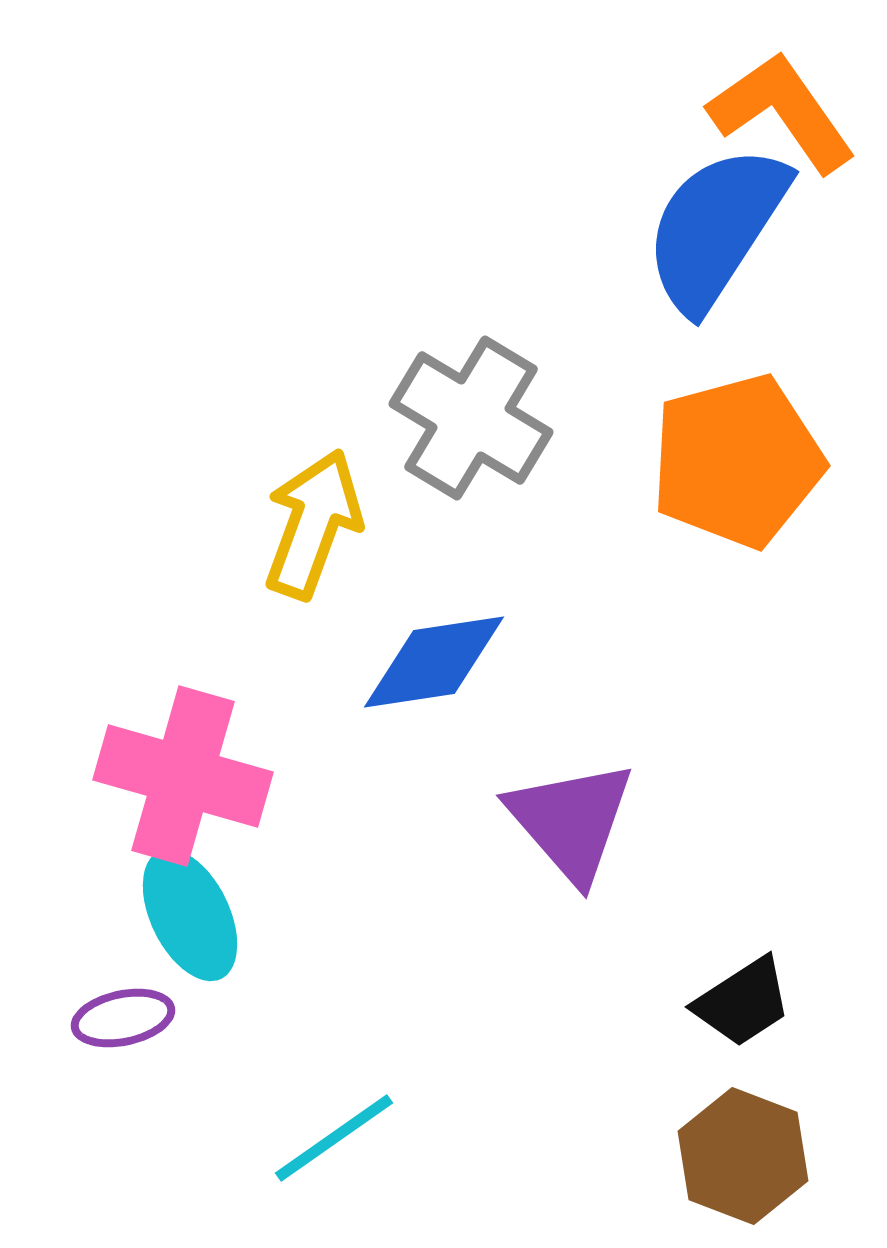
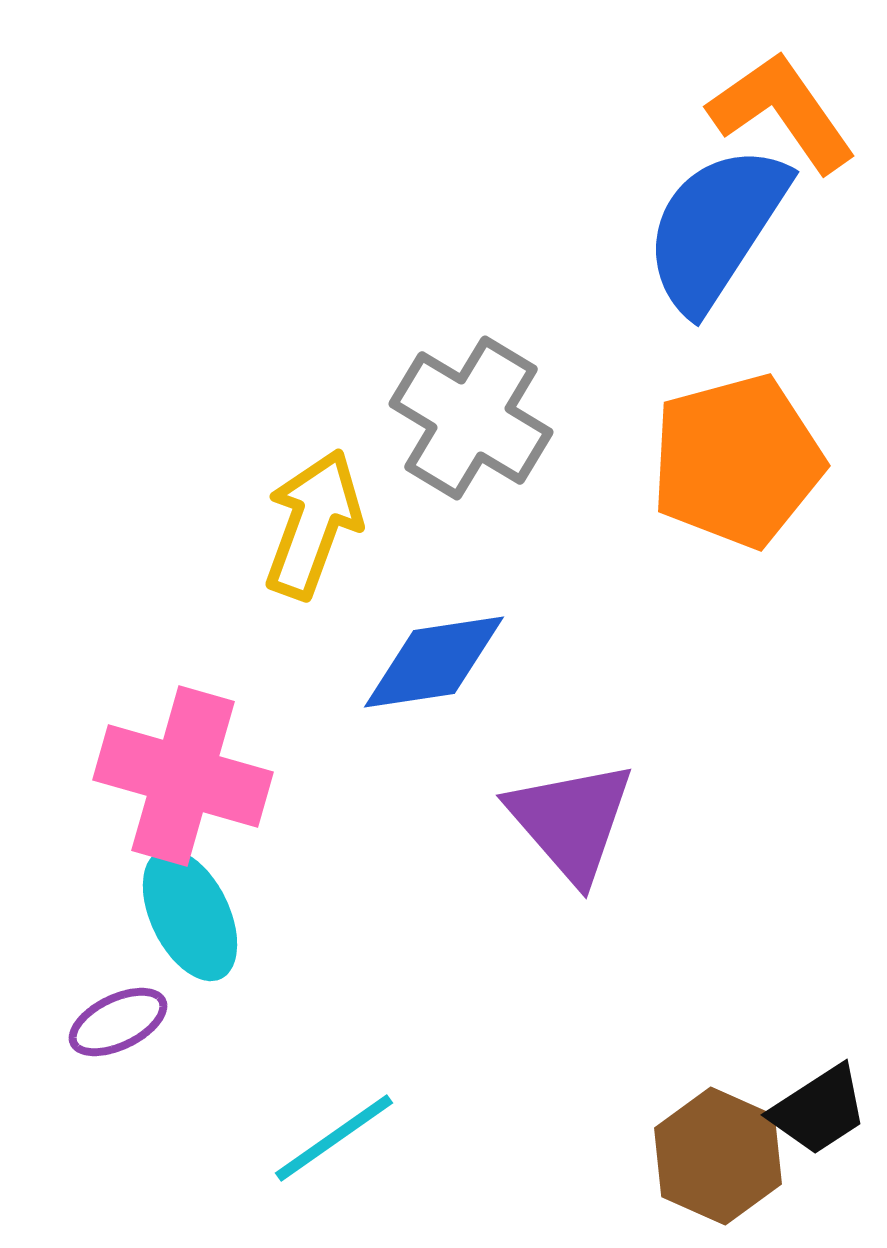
black trapezoid: moved 76 px right, 108 px down
purple ellipse: moved 5 px left, 4 px down; rotated 14 degrees counterclockwise
brown hexagon: moved 25 px left; rotated 3 degrees clockwise
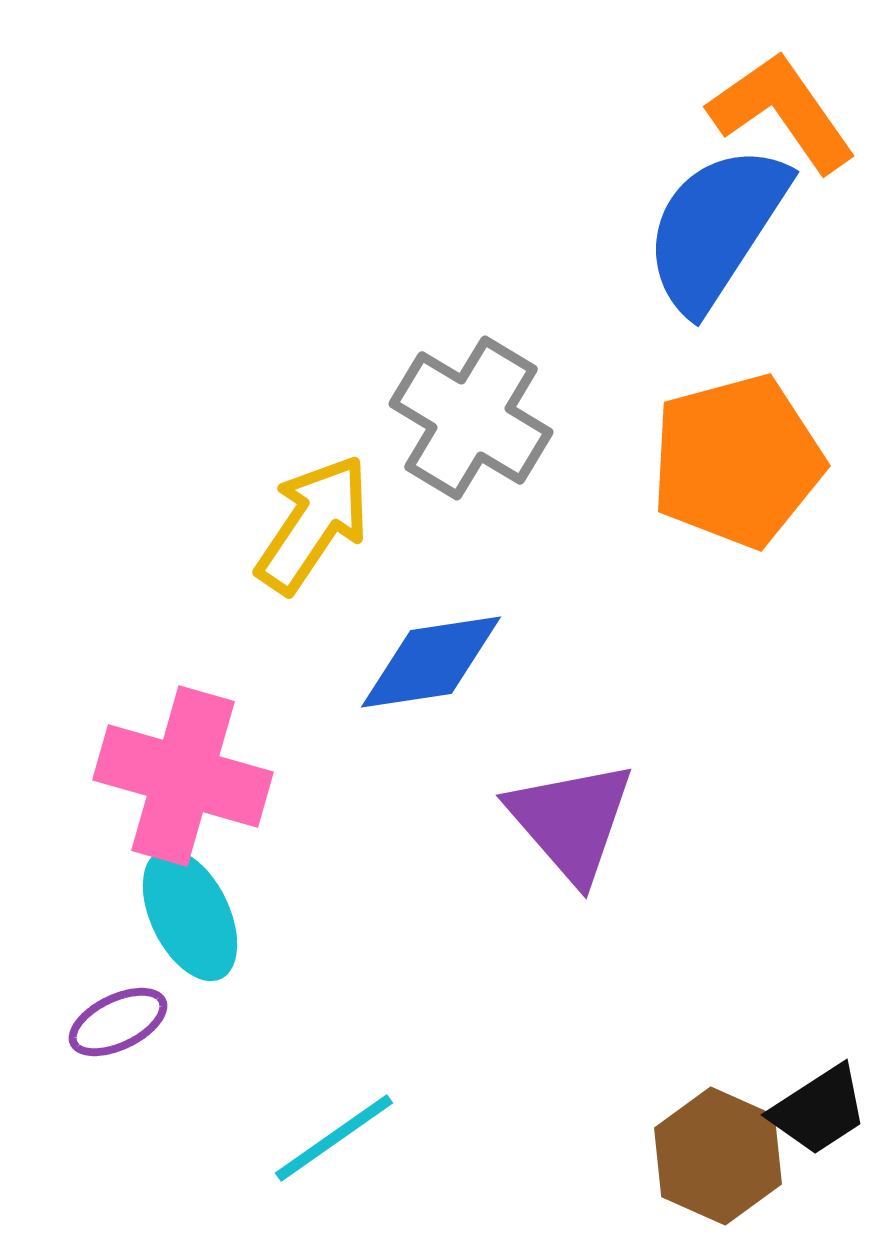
yellow arrow: rotated 14 degrees clockwise
blue diamond: moved 3 px left
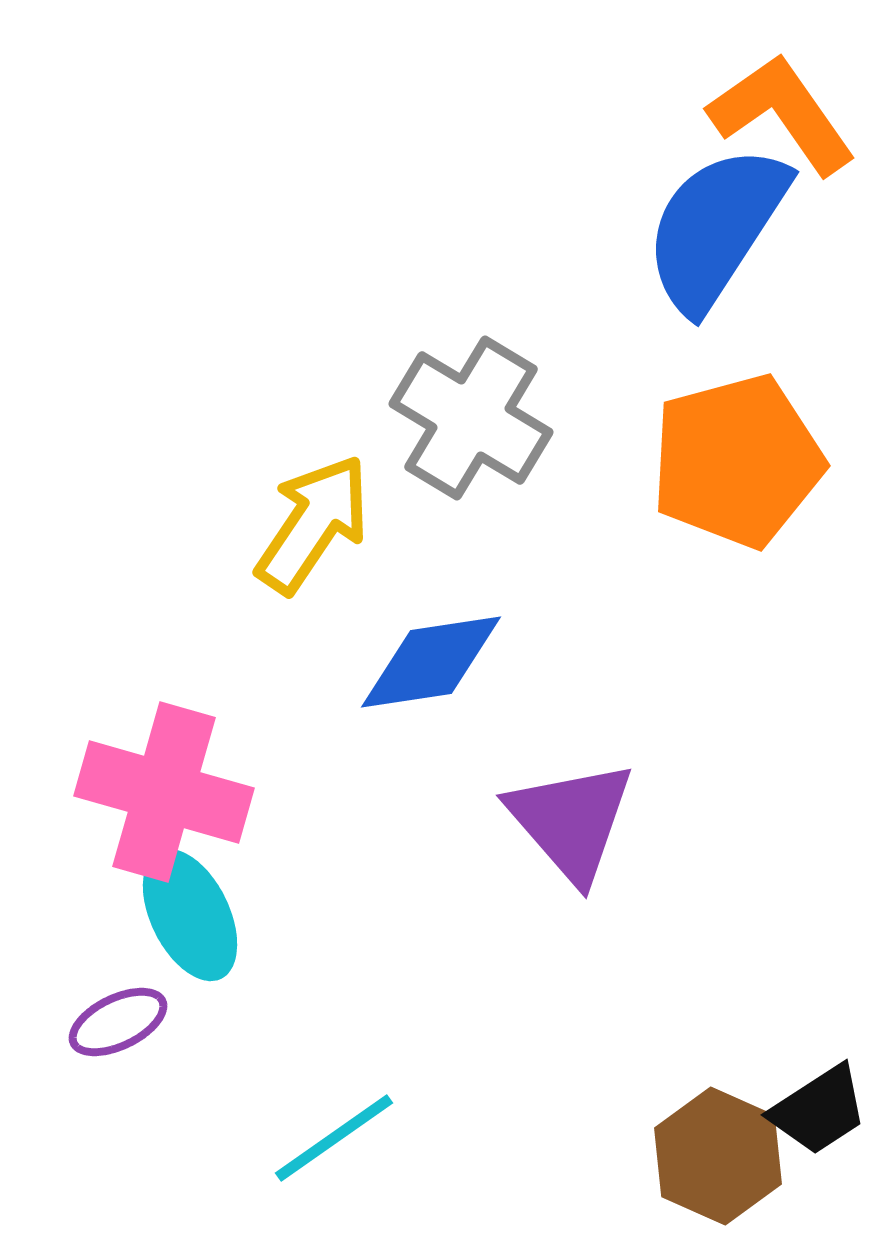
orange L-shape: moved 2 px down
pink cross: moved 19 px left, 16 px down
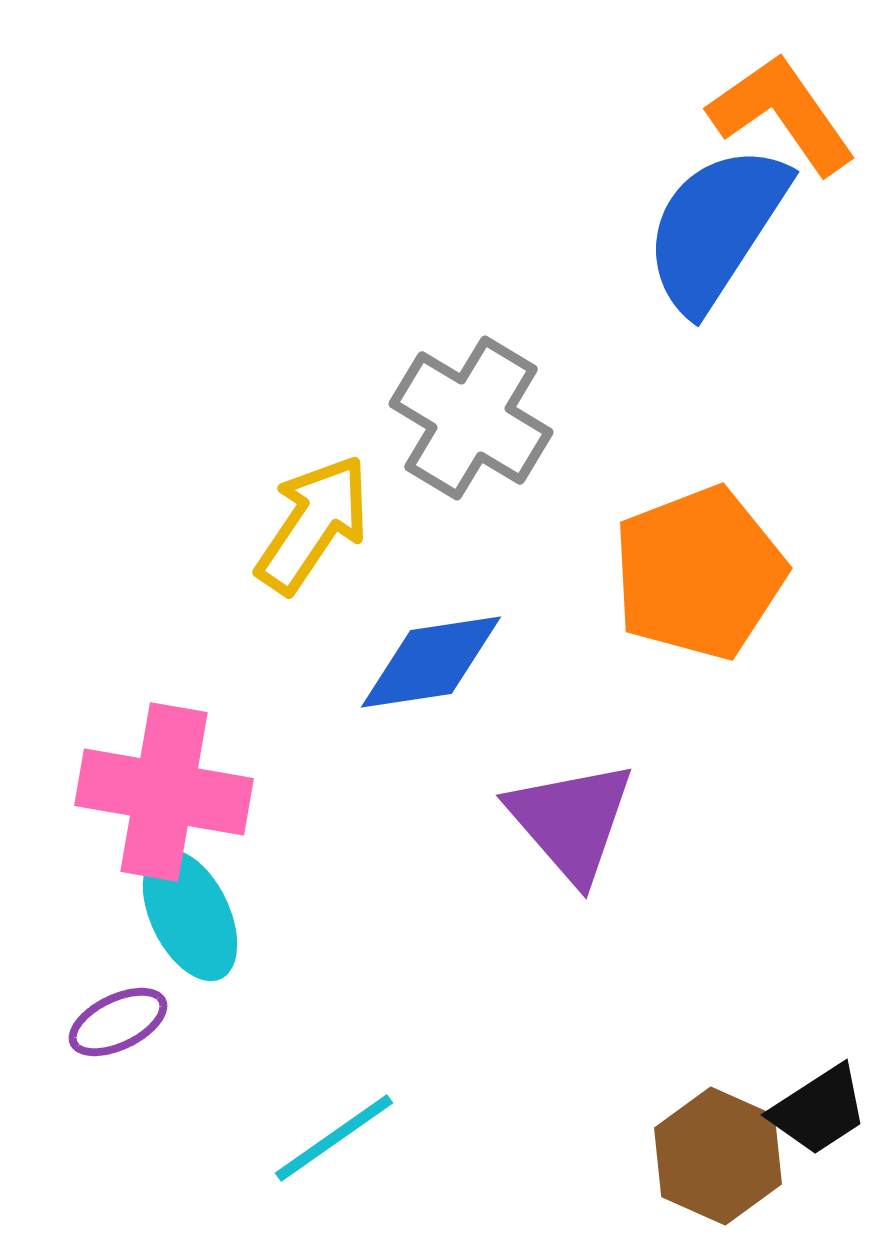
orange pentagon: moved 38 px left, 112 px down; rotated 6 degrees counterclockwise
pink cross: rotated 6 degrees counterclockwise
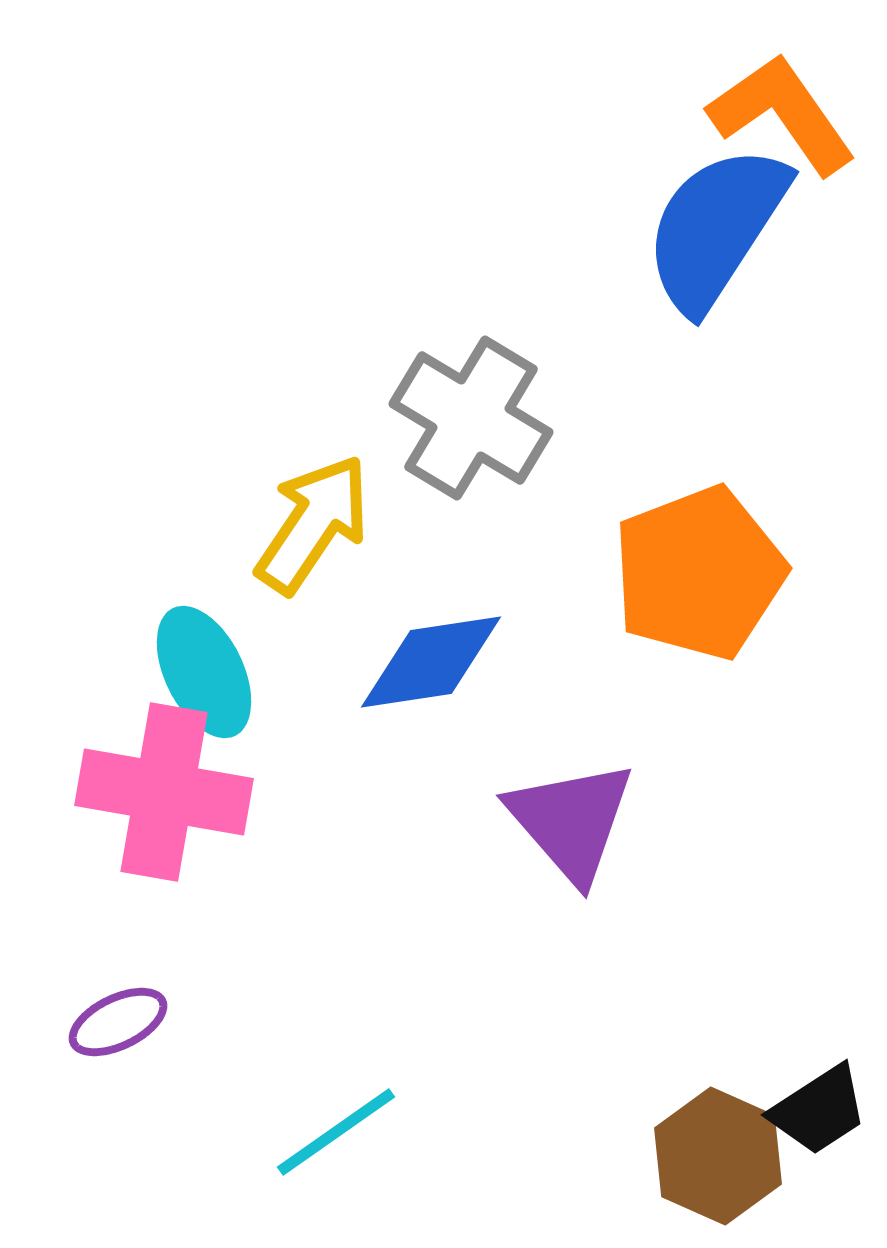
cyan ellipse: moved 14 px right, 243 px up
cyan line: moved 2 px right, 6 px up
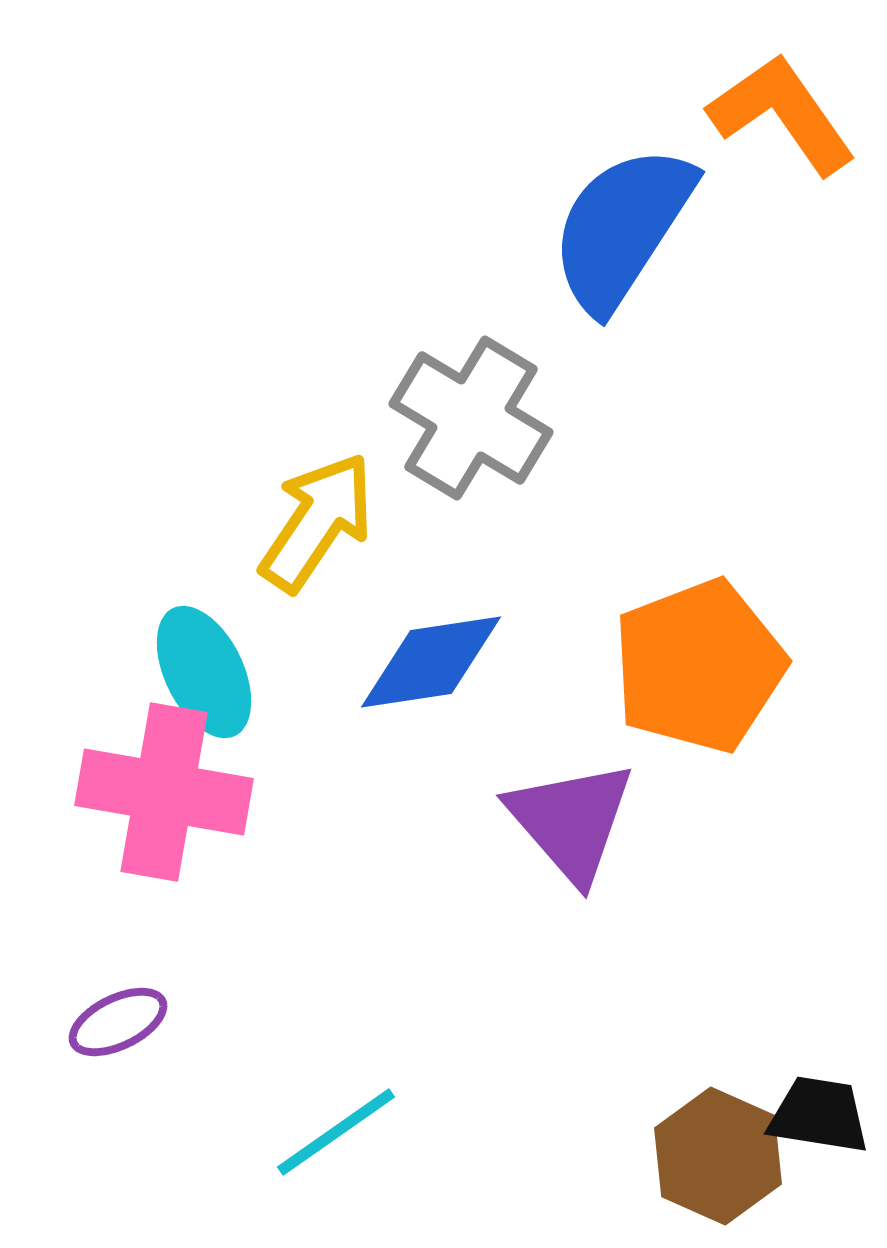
blue semicircle: moved 94 px left
yellow arrow: moved 4 px right, 2 px up
orange pentagon: moved 93 px down
black trapezoid: moved 5 px down; rotated 138 degrees counterclockwise
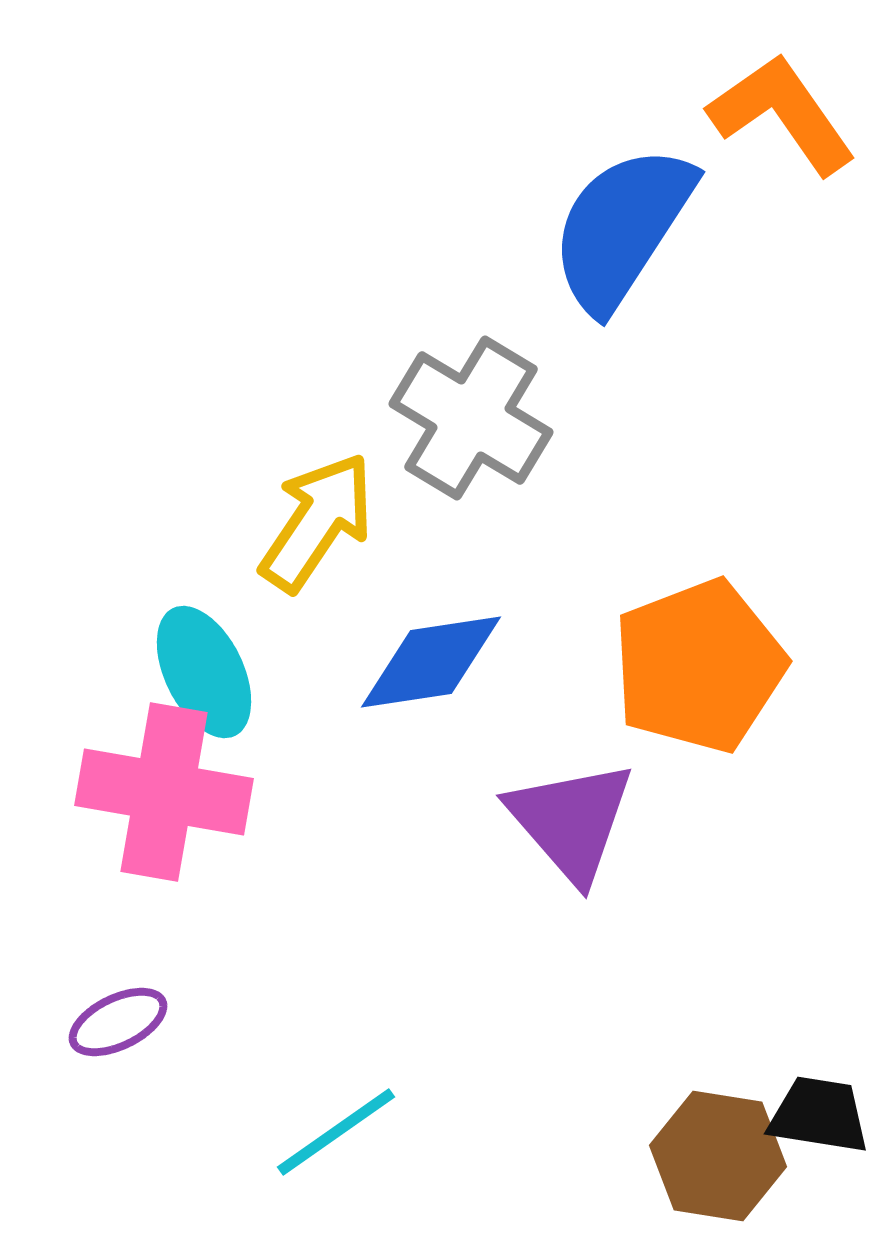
brown hexagon: rotated 15 degrees counterclockwise
